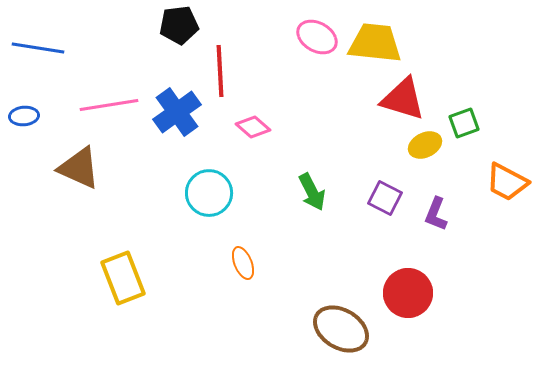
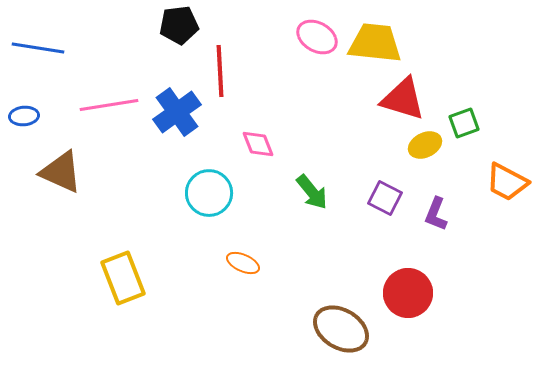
pink diamond: moved 5 px right, 17 px down; rotated 28 degrees clockwise
brown triangle: moved 18 px left, 4 px down
green arrow: rotated 12 degrees counterclockwise
orange ellipse: rotated 44 degrees counterclockwise
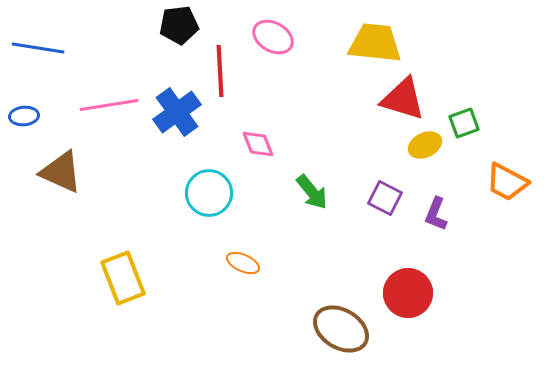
pink ellipse: moved 44 px left
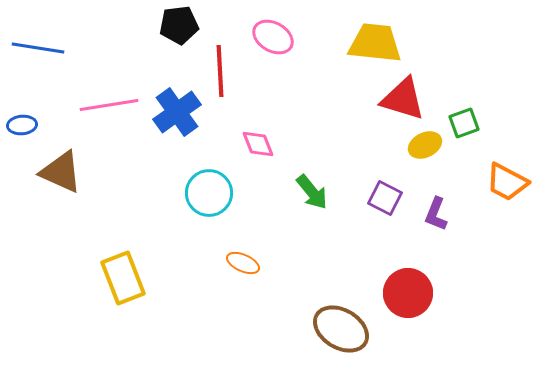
blue ellipse: moved 2 px left, 9 px down
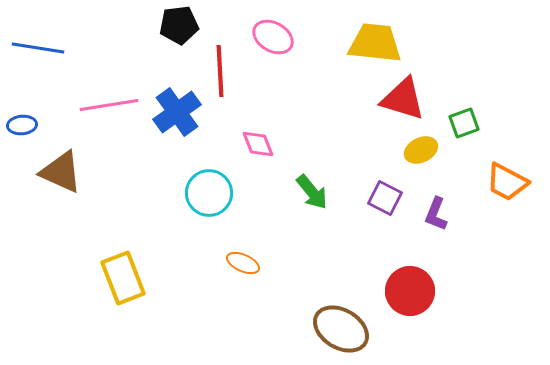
yellow ellipse: moved 4 px left, 5 px down
red circle: moved 2 px right, 2 px up
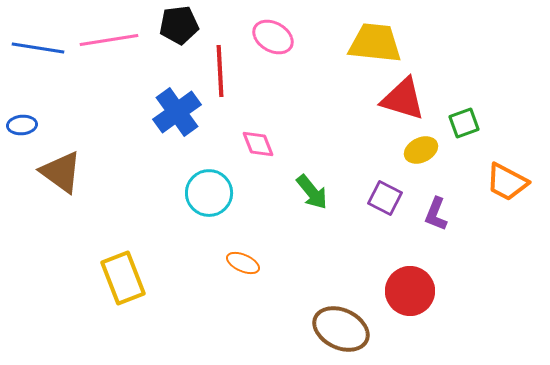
pink line: moved 65 px up
brown triangle: rotated 12 degrees clockwise
brown ellipse: rotated 6 degrees counterclockwise
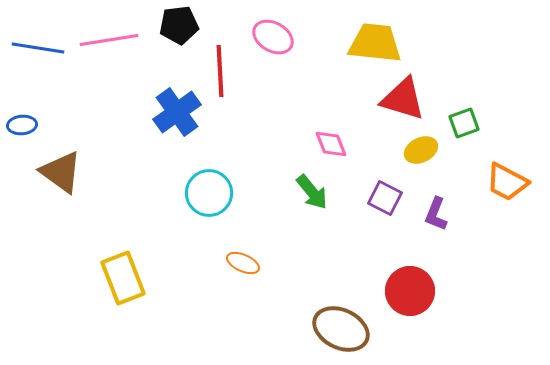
pink diamond: moved 73 px right
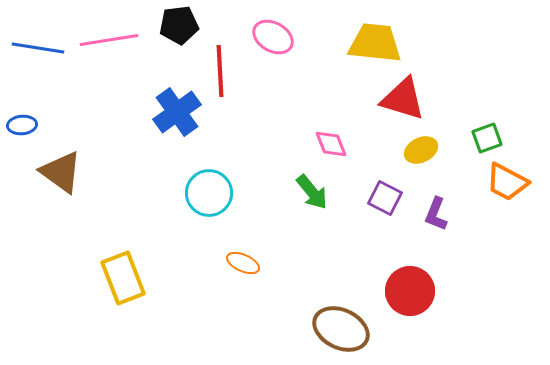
green square: moved 23 px right, 15 px down
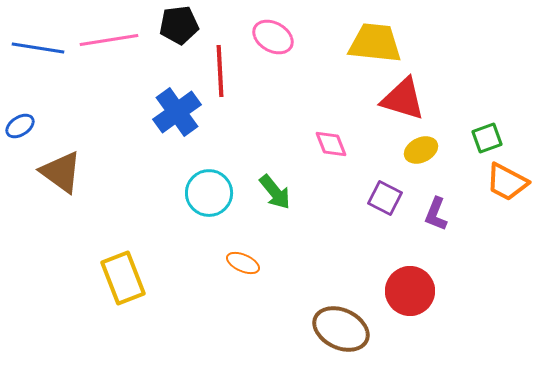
blue ellipse: moved 2 px left, 1 px down; rotated 28 degrees counterclockwise
green arrow: moved 37 px left
